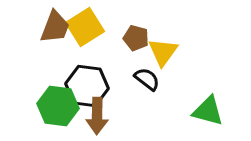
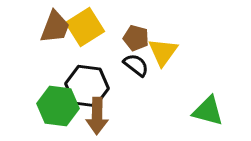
black semicircle: moved 11 px left, 14 px up
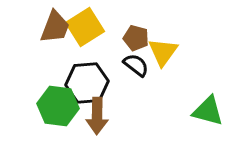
black hexagon: moved 3 px up; rotated 12 degrees counterclockwise
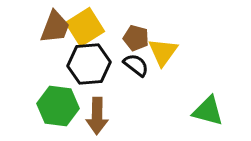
black hexagon: moved 2 px right, 19 px up
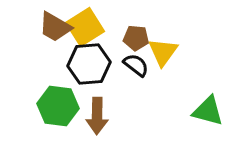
brown trapezoid: rotated 99 degrees clockwise
brown pentagon: rotated 10 degrees counterclockwise
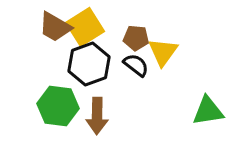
black hexagon: rotated 15 degrees counterclockwise
green triangle: rotated 24 degrees counterclockwise
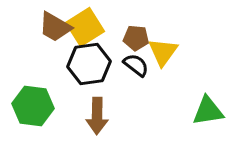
black hexagon: rotated 12 degrees clockwise
green hexagon: moved 25 px left
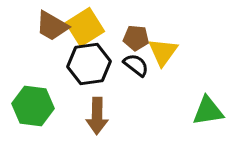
brown trapezoid: moved 3 px left, 1 px up
